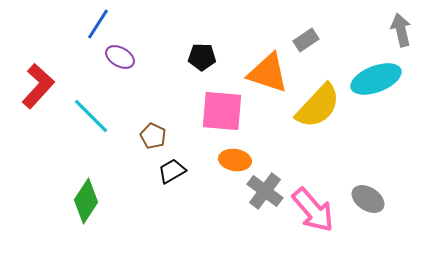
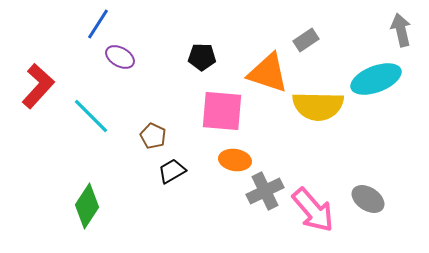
yellow semicircle: rotated 48 degrees clockwise
gray cross: rotated 27 degrees clockwise
green diamond: moved 1 px right, 5 px down
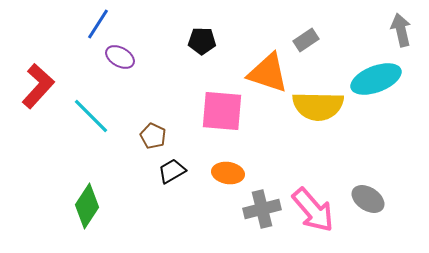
black pentagon: moved 16 px up
orange ellipse: moved 7 px left, 13 px down
gray cross: moved 3 px left, 18 px down; rotated 12 degrees clockwise
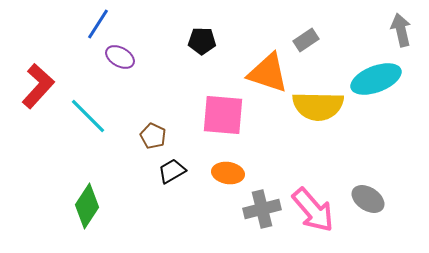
pink square: moved 1 px right, 4 px down
cyan line: moved 3 px left
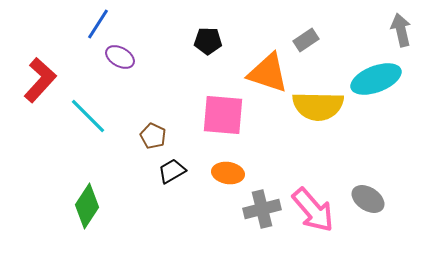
black pentagon: moved 6 px right
red L-shape: moved 2 px right, 6 px up
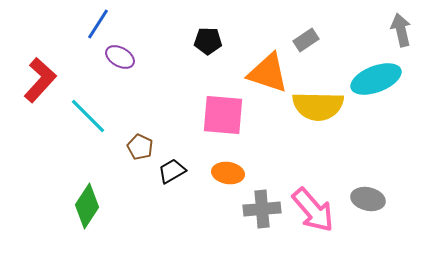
brown pentagon: moved 13 px left, 11 px down
gray ellipse: rotated 20 degrees counterclockwise
gray cross: rotated 9 degrees clockwise
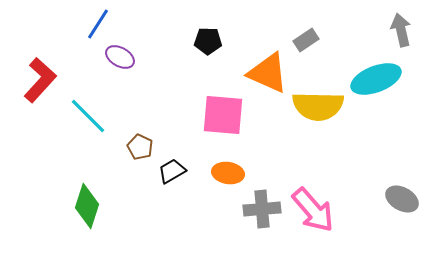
orange triangle: rotated 6 degrees clockwise
gray ellipse: moved 34 px right; rotated 16 degrees clockwise
green diamond: rotated 15 degrees counterclockwise
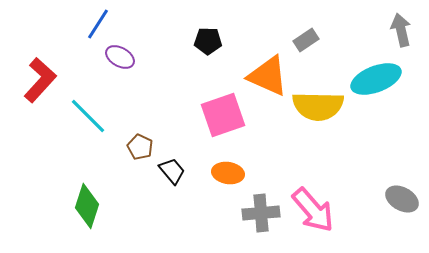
orange triangle: moved 3 px down
pink square: rotated 24 degrees counterclockwise
black trapezoid: rotated 80 degrees clockwise
gray cross: moved 1 px left, 4 px down
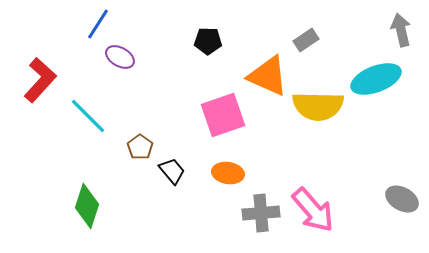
brown pentagon: rotated 10 degrees clockwise
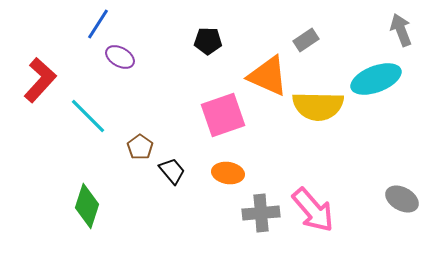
gray arrow: rotated 8 degrees counterclockwise
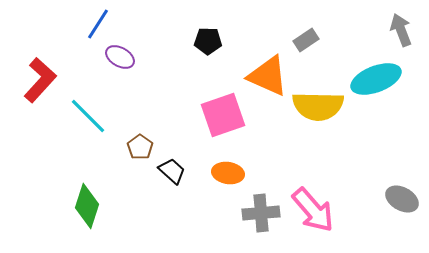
black trapezoid: rotated 8 degrees counterclockwise
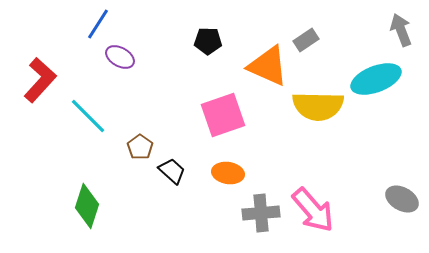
orange triangle: moved 10 px up
